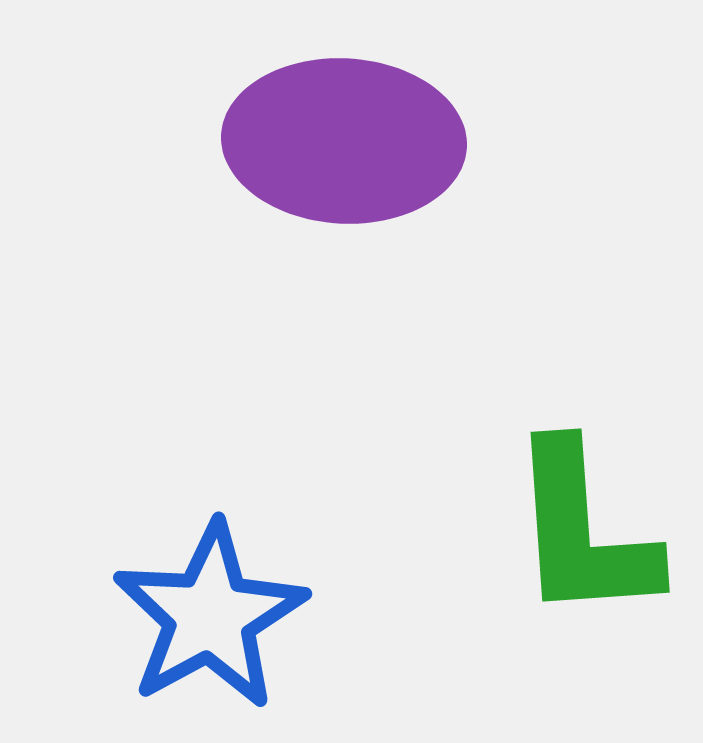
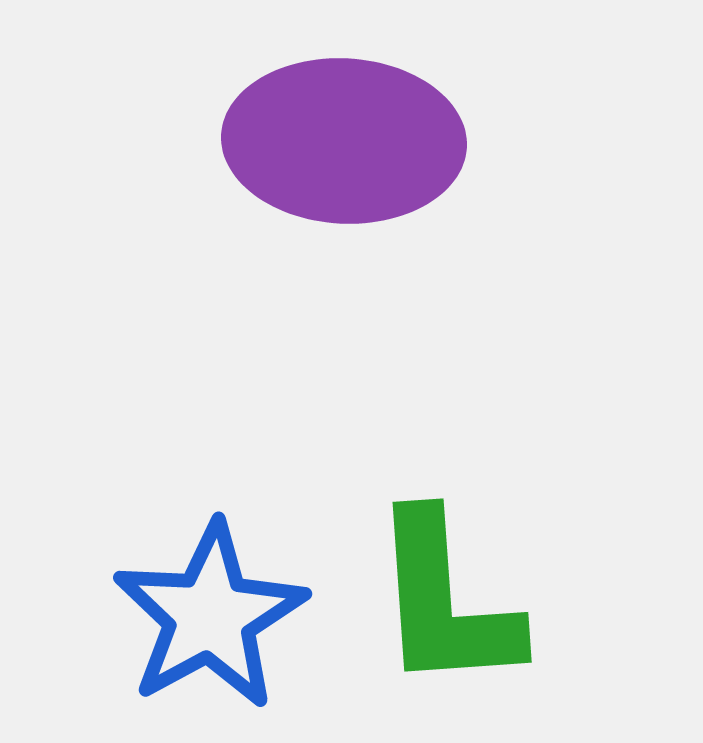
green L-shape: moved 138 px left, 70 px down
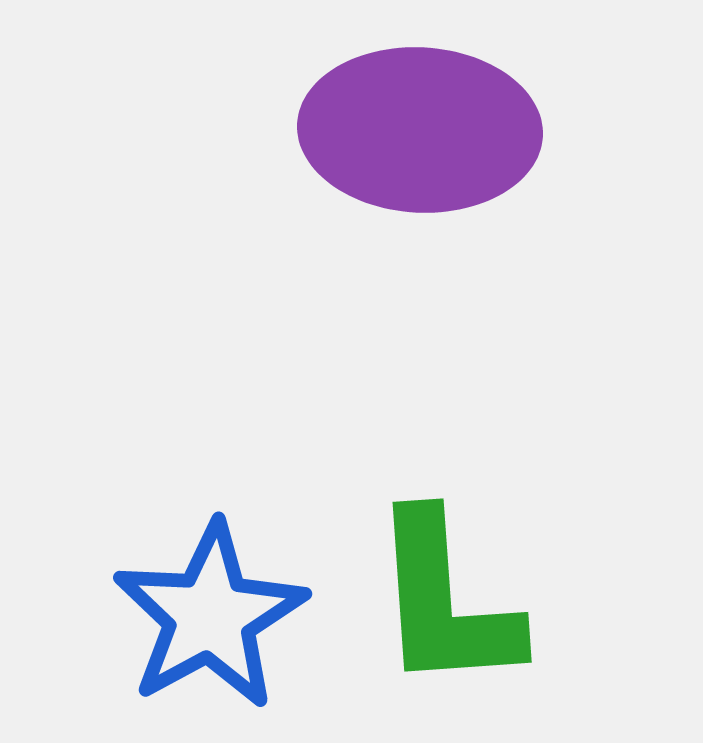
purple ellipse: moved 76 px right, 11 px up
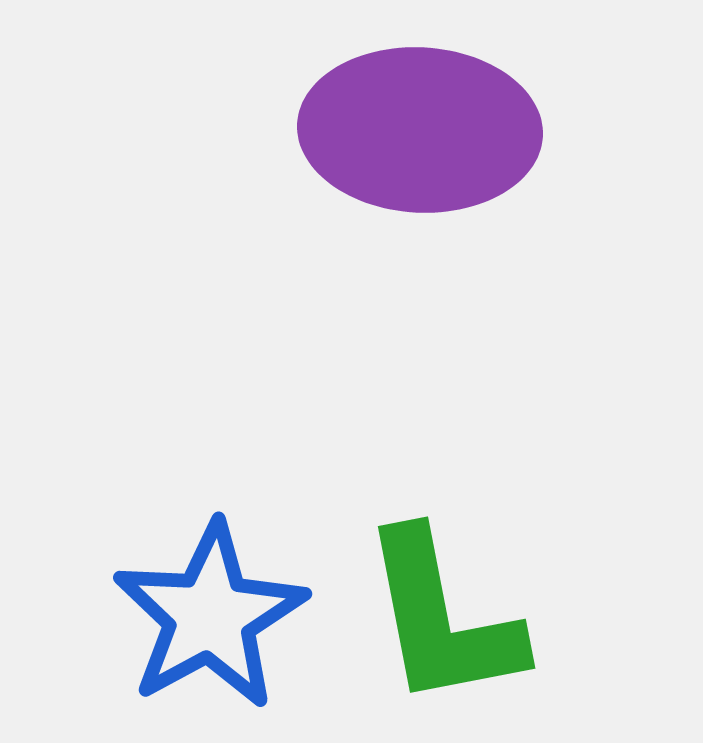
green L-shape: moved 3 px left, 17 px down; rotated 7 degrees counterclockwise
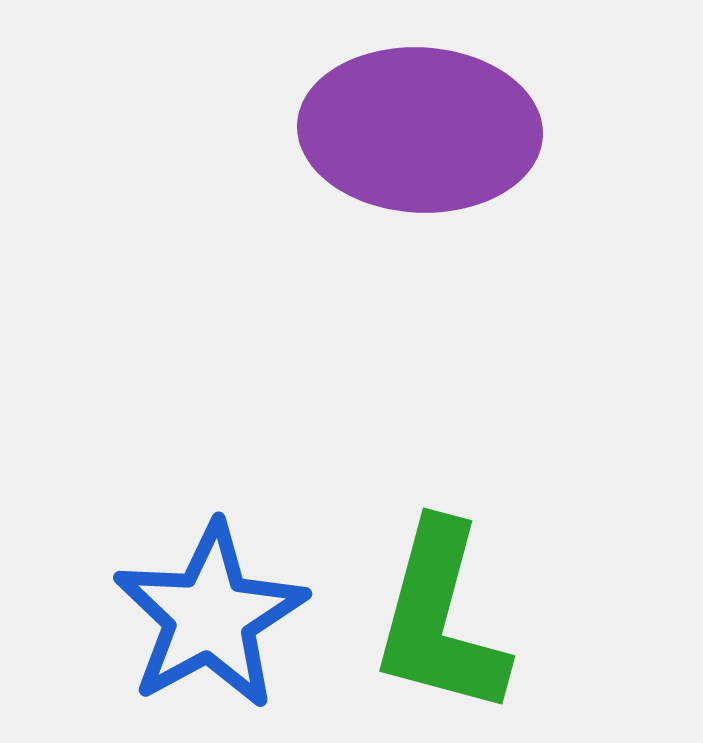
green L-shape: moved 2 px left; rotated 26 degrees clockwise
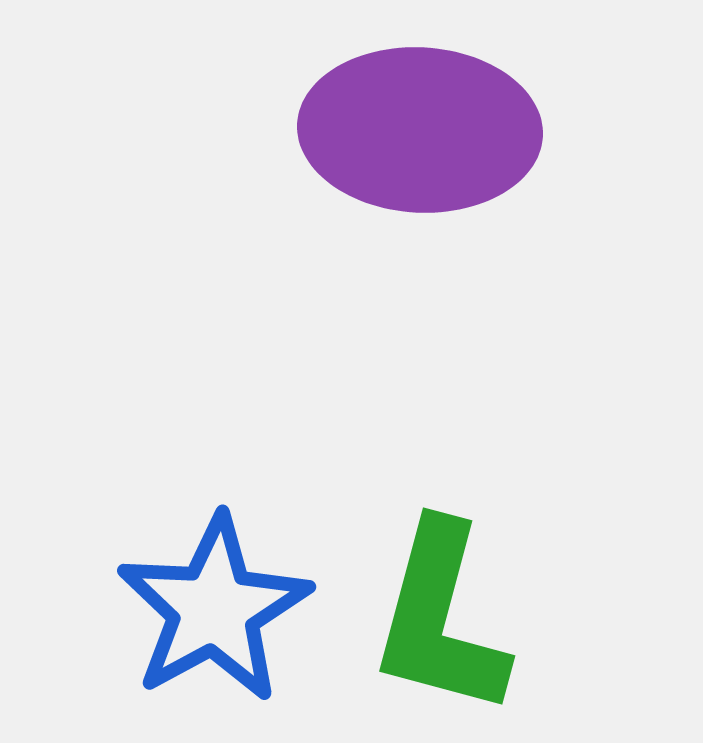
blue star: moved 4 px right, 7 px up
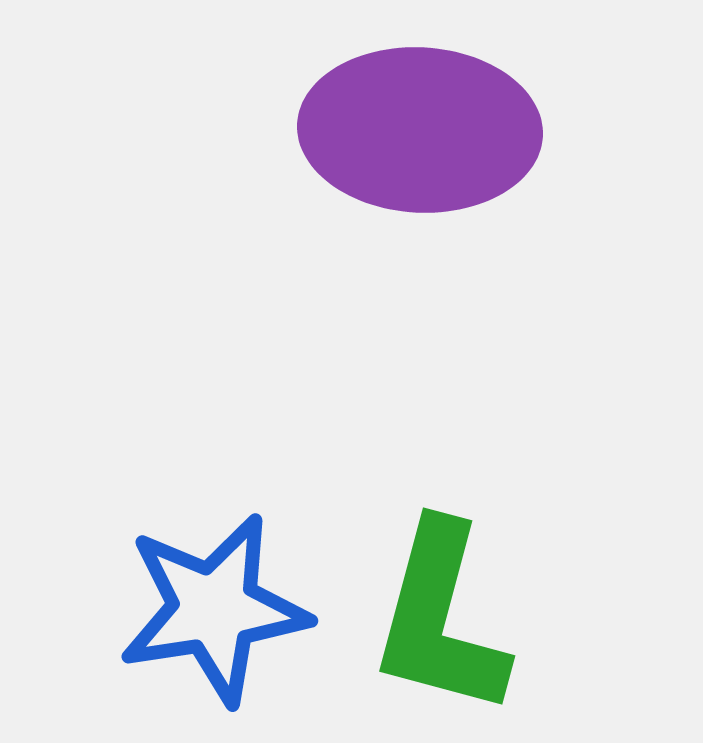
blue star: rotated 20 degrees clockwise
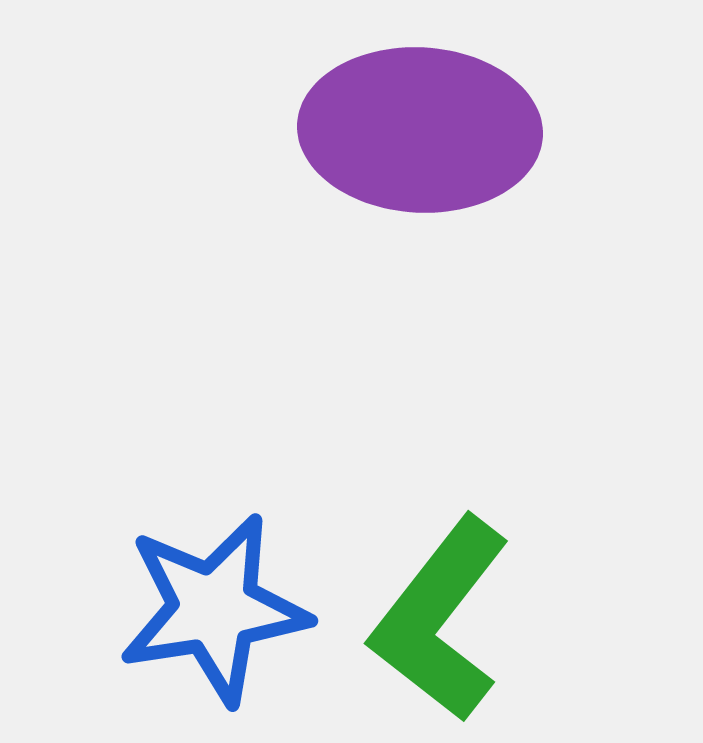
green L-shape: rotated 23 degrees clockwise
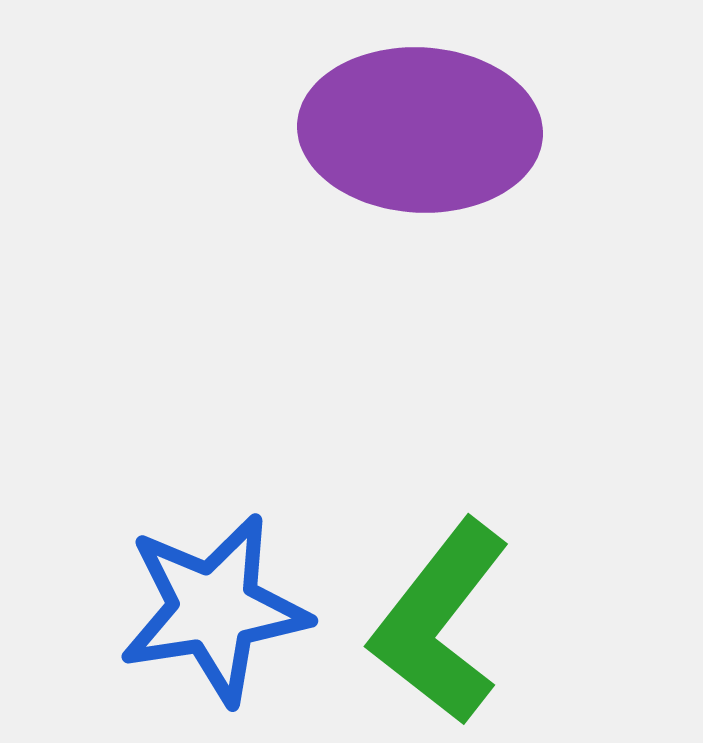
green L-shape: moved 3 px down
